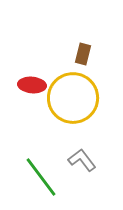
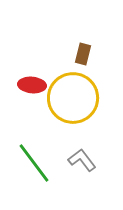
green line: moved 7 px left, 14 px up
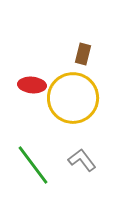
green line: moved 1 px left, 2 px down
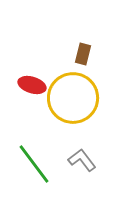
red ellipse: rotated 12 degrees clockwise
green line: moved 1 px right, 1 px up
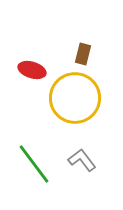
red ellipse: moved 15 px up
yellow circle: moved 2 px right
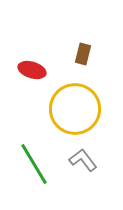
yellow circle: moved 11 px down
gray L-shape: moved 1 px right
green line: rotated 6 degrees clockwise
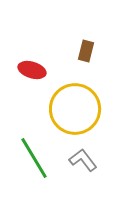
brown rectangle: moved 3 px right, 3 px up
green line: moved 6 px up
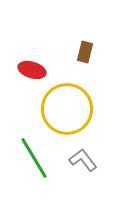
brown rectangle: moved 1 px left, 1 px down
yellow circle: moved 8 px left
